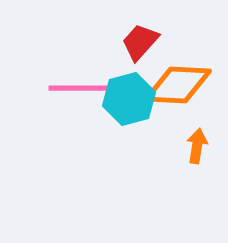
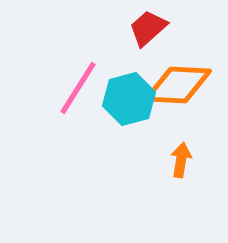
red trapezoid: moved 8 px right, 14 px up; rotated 6 degrees clockwise
pink line: rotated 58 degrees counterclockwise
orange arrow: moved 16 px left, 14 px down
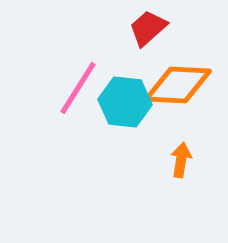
cyan hexagon: moved 4 px left, 3 px down; rotated 21 degrees clockwise
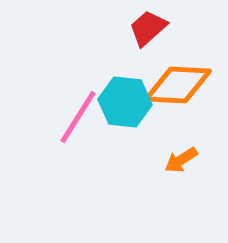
pink line: moved 29 px down
orange arrow: rotated 132 degrees counterclockwise
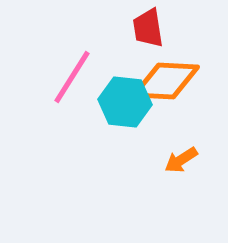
red trapezoid: rotated 57 degrees counterclockwise
orange diamond: moved 12 px left, 4 px up
pink line: moved 6 px left, 40 px up
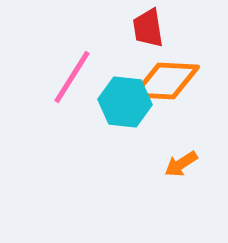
orange arrow: moved 4 px down
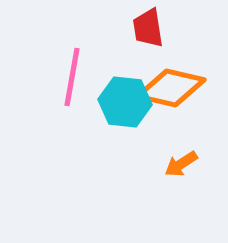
pink line: rotated 22 degrees counterclockwise
orange diamond: moved 5 px right, 7 px down; rotated 10 degrees clockwise
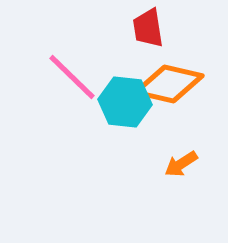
pink line: rotated 56 degrees counterclockwise
orange diamond: moved 2 px left, 4 px up
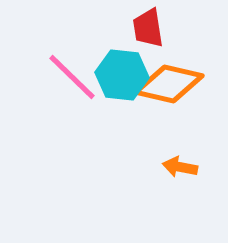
cyan hexagon: moved 3 px left, 27 px up
orange arrow: moved 1 px left, 3 px down; rotated 44 degrees clockwise
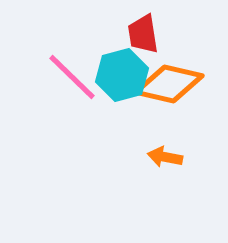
red trapezoid: moved 5 px left, 6 px down
cyan hexagon: rotated 21 degrees counterclockwise
orange arrow: moved 15 px left, 10 px up
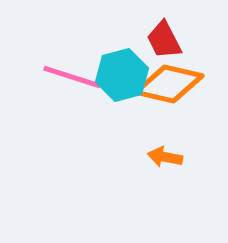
red trapezoid: moved 21 px right, 6 px down; rotated 18 degrees counterclockwise
pink line: rotated 26 degrees counterclockwise
